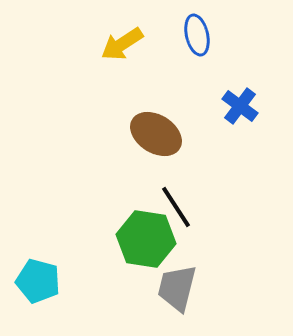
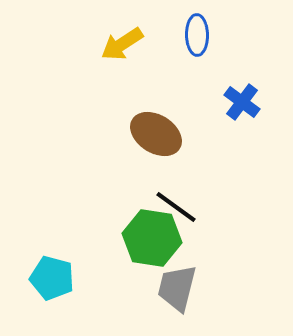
blue ellipse: rotated 12 degrees clockwise
blue cross: moved 2 px right, 4 px up
black line: rotated 21 degrees counterclockwise
green hexagon: moved 6 px right, 1 px up
cyan pentagon: moved 14 px right, 3 px up
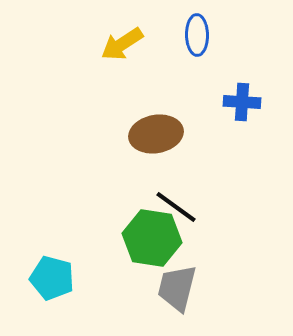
blue cross: rotated 33 degrees counterclockwise
brown ellipse: rotated 42 degrees counterclockwise
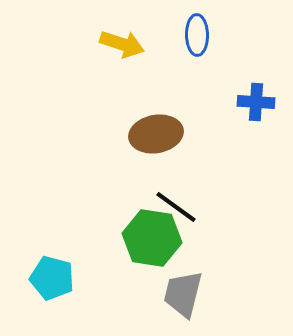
yellow arrow: rotated 129 degrees counterclockwise
blue cross: moved 14 px right
gray trapezoid: moved 6 px right, 6 px down
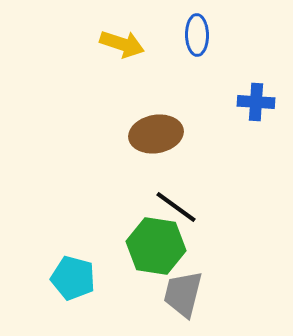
green hexagon: moved 4 px right, 8 px down
cyan pentagon: moved 21 px right
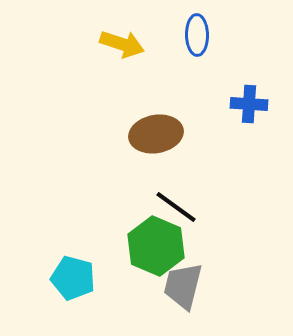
blue cross: moved 7 px left, 2 px down
green hexagon: rotated 14 degrees clockwise
gray trapezoid: moved 8 px up
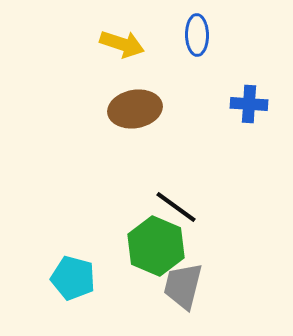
brown ellipse: moved 21 px left, 25 px up
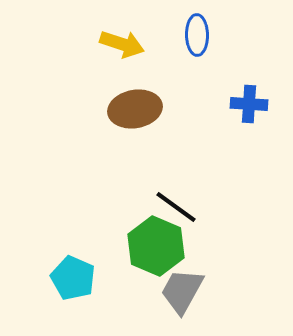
cyan pentagon: rotated 9 degrees clockwise
gray trapezoid: moved 1 px left, 5 px down; rotated 15 degrees clockwise
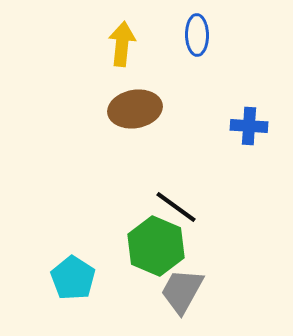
yellow arrow: rotated 102 degrees counterclockwise
blue cross: moved 22 px down
cyan pentagon: rotated 9 degrees clockwise
